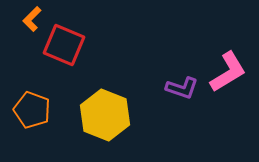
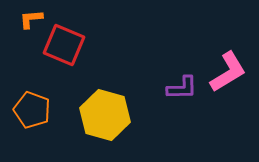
orange L-shape: moved 1 px left; rotated 40 degrees clockwise
purple L-shape: rotated 20 degrees counterclockwise
yellow hexagon: rotated 6 degrees counterclockwise
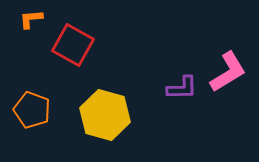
red square: moved 9 px right; rotated 6 degrees clockwise
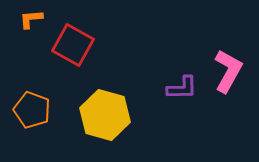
pink L-shape: moved 1 px up; rotated 30 degrees counterclockwise
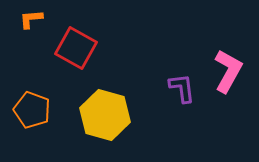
red square: moved 3 px right, 3 px down
purple L-shape: rotated 96 degrees counterclockwise
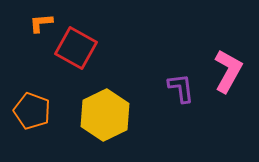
orange L-shape: moved 10 px right, 4 px down
purple L-shape: moved 1 px left
orange pentagon: moved 1 px down
yellow hexagon: rotated 18 degrees clockwise
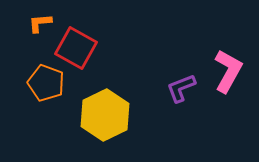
orange L-shape: moved 1 px left
purple L-shape: rotated 104 degrees counterclockwise
orange pentagon: moved 14 px right, 28 px up
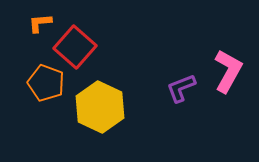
red square: moved 1 px left, 1 px up; rotated 12 degrees clockwise
yellow hexagon: moved 5 px left, 8 px up; rotated 9 degrees counterclockwise
